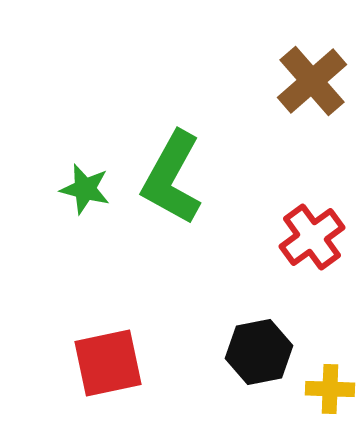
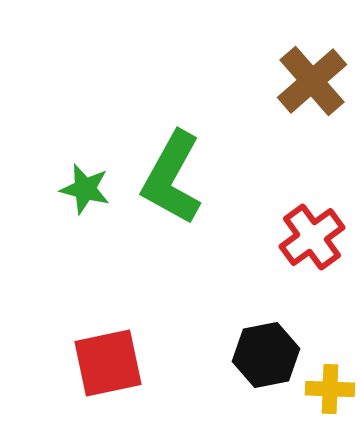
black hexagon: moved 7 px right, 3 px down
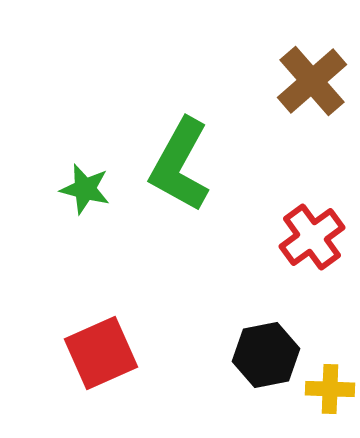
green L-shape: moved 8 px right, 13 px up
red square: moved 7 px left, 10 px up; rotated 12 degrees counterclockwise
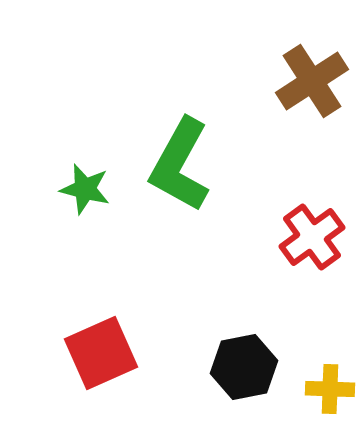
brown cross: rotated 8 degrees clockwise
black hexagon: moved 22 px left, 12 px down
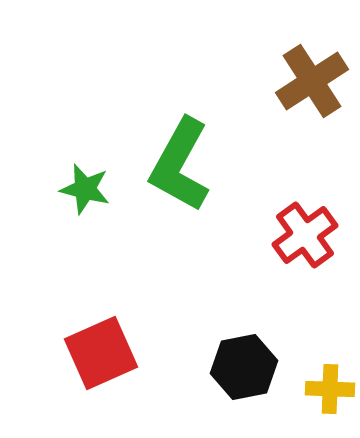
red cross: moved 7 px left, 2 px up
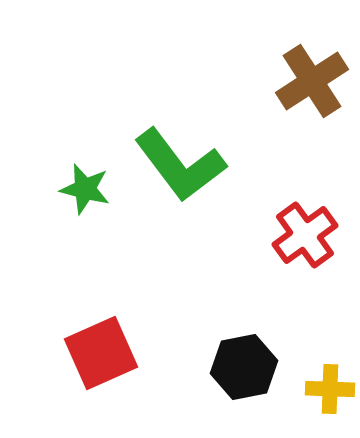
green L-shape: rotated 66 degrees counterclockwise
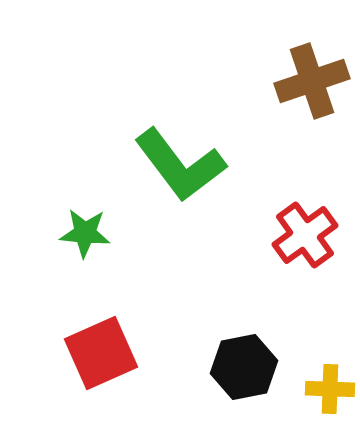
brown cross: rotated 14 degrees clockwise
green star: moved 44 px down; rotated 9 degrees counterclockwise
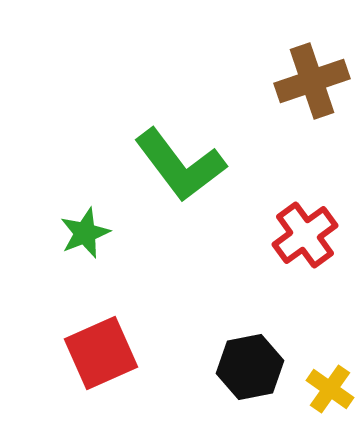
green star: rotated 27 degrees counterclockwise
black hexagon: moved 6 px right
yellow cross: rotated 33 degrees clockwise
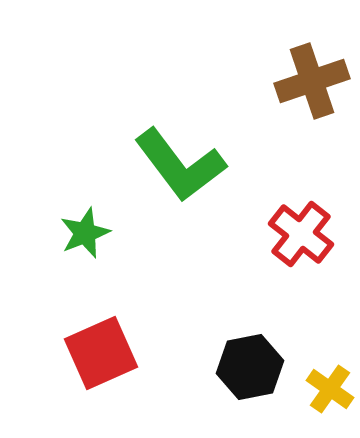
red cross: moved 4 px left, 1 px up; rotated 16 degrees counterclockwise
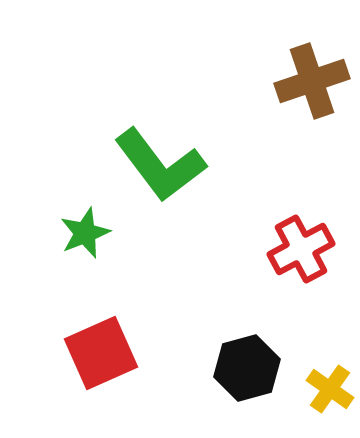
green L-shape: moved 20 px left
red cross: moved 15 px down; rotated 24 degrees clockwise
black hexagon: moved 3 px left, 1 px down; rotated 4 degrees counterclockwise
